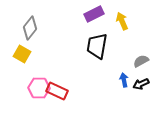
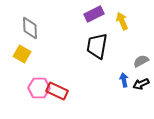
gray diamond: rotated 40 degrees counterclockwise
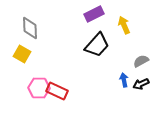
yellow arrow: moved 2 px right, 4 px down
black trapezoid: moved 1 px up; rotated 148 degrees counterclockwise
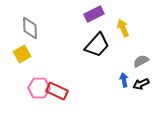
yellow arrow: moved 1 px left, 3 px down
yellow square: rotated 30 degrees clockwise
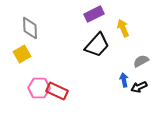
black arrow: moved 2 px left, 3 px down
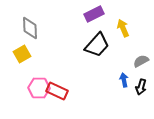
black arrow: moved 2 px right; rotated 49 degrees counterclockwise
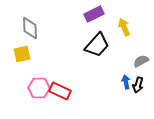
yellow arrow: moved 1 px right, 1 px up
yellow square: rotated 18 degrees clockwise
blue arrow: moved 2 px right, 2 px down
black arrow: moved 3 px left, 2 px up
red rectangle: moved 3 px right
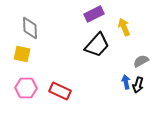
yellow square: rotated 24 degrees clockwise
pink hexagon: moved 13 px left
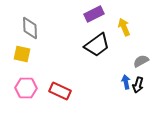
black trapezoid: rotated 12 degrees clockwise
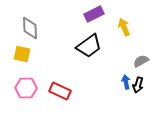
black trapezoid: moved 8 px left, 1 px down
